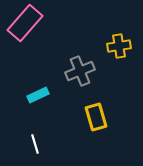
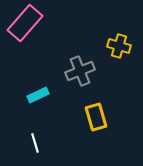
yellow cross: rotated 25 degrees clockwise
white line: moved 1 px up
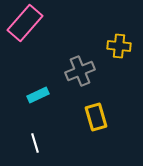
yellow cross: rotated 10 degrees counterclockwise
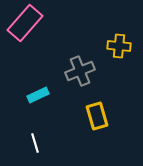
yellow rectangle: moved 1 px right, 1 px up
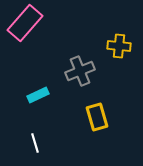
yellow rectangle: moved 1 px down
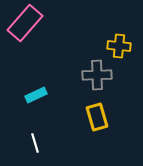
gray cross: moved 17 px right, 4 px down; rotated 20 degrees clockwise
cyan rectangle: moved 2 px left
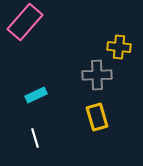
pink rectangle: moved 1 px up
yellow cross: moved 1 px down
white line: moved 5 px up
